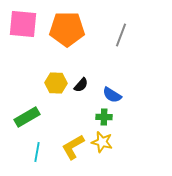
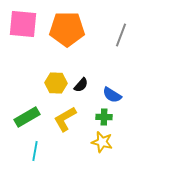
yellow L-shape: moved 8 px left, 28 px up
cyan line: moved 2 px left, 1 px up
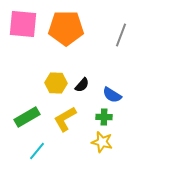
orange pentagon: moved 1 px left, 1 px up
black semicircle: moved 1 px right
cyan line: moved 2 px right; rotated 30 degrees clockwise
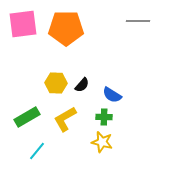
pink square: rotated 12 degrees counterclockwise
gray line: moved 17 px right, 14 px up; rotated 70 degrees clockwise
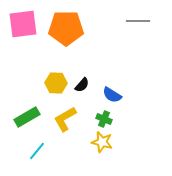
green cross: moved 2 px down; rotated 21 degrees clockwise
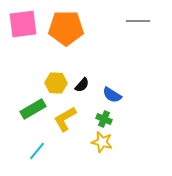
green rectangle: moved 6 px right, 8 px up
